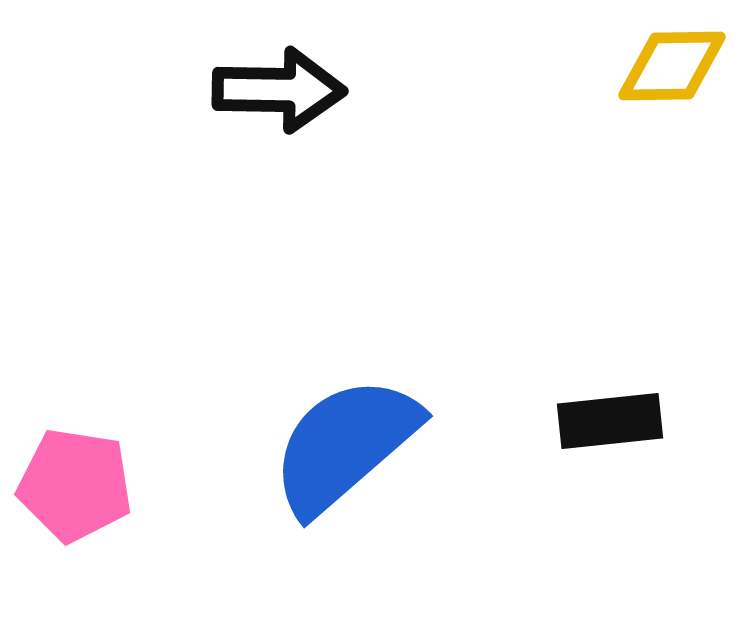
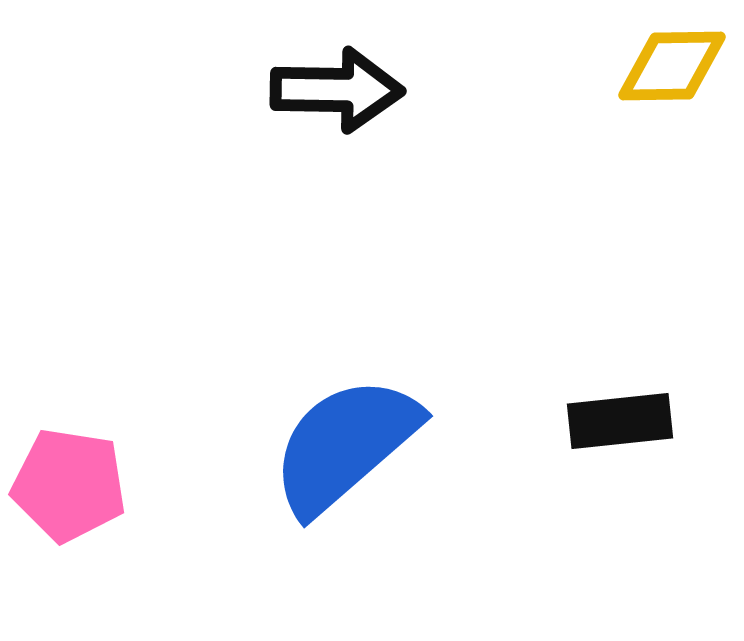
black arrow: moved 58 px right
black rectangle: moved 10 px right
pink pentagon: moved 6 px left
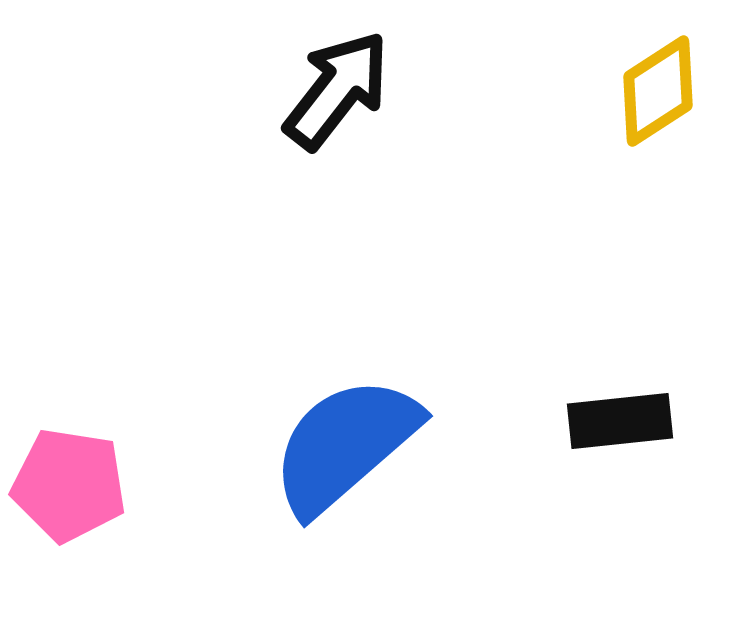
yellow diamond: moved 14 px left, 25 px down; rotated 32 degrees counterclockwise
black arrow: rotated 53 degrees counterclockwise
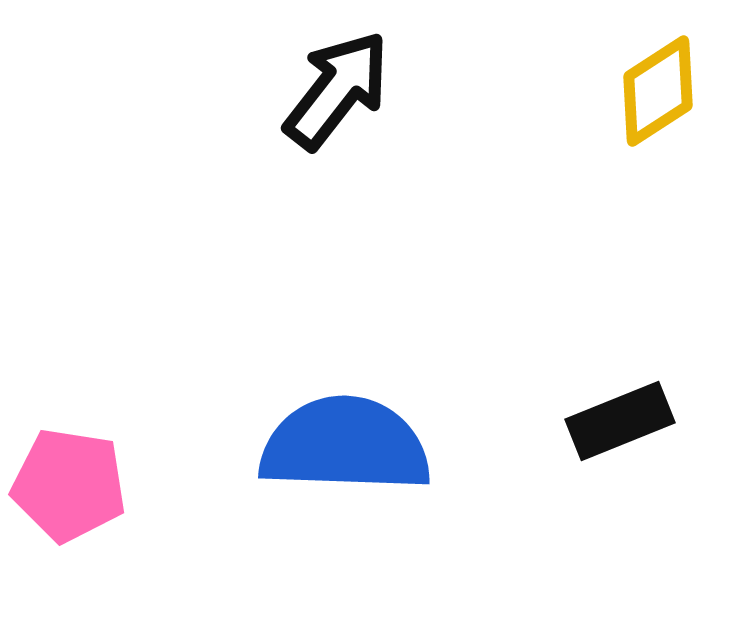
black rectangle: rotated 16 degrees counterclockwise
blue semicircle: rotated 43 degrees clockwise
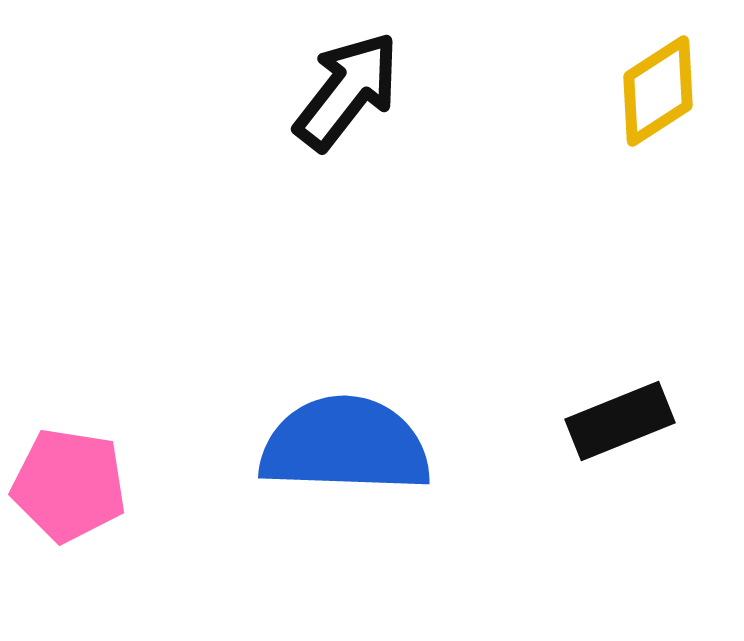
black arrow: moved 10 px right, 1 px down
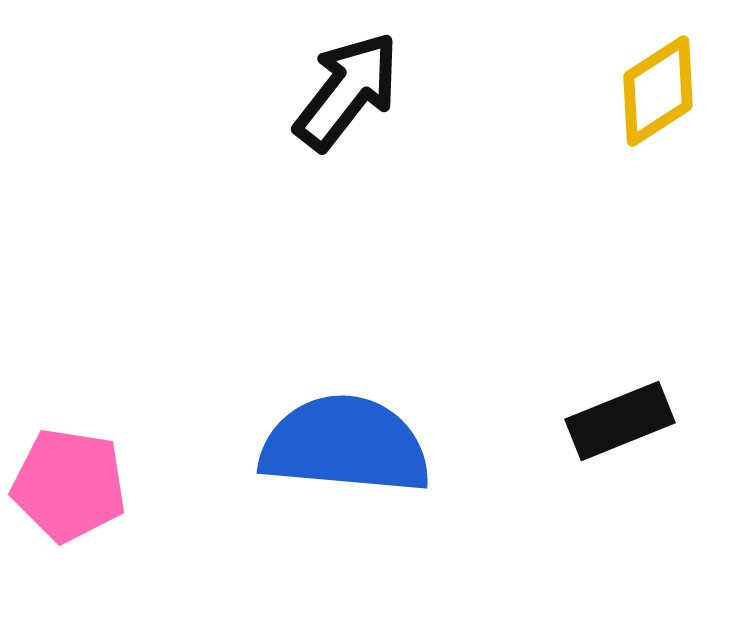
blue semicircle: rotated 3 degrees clockwise
